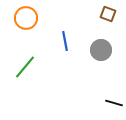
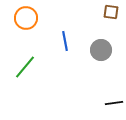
brown square: moved 3 px right, 2 px up; rotated 14 degrees counterclockwise
black line: rotated 24 degrees counterclockwise
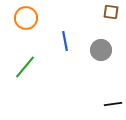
black line: moved 1 px left, 1 px down
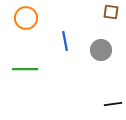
green line: moved 2 px down; rotated 50 degrees clockwise
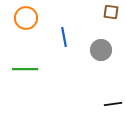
blue line: moved 1 px left, 4 px up
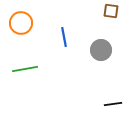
brown square: moved 1 px up
orange circle: moved 5 px left, 5 px down
green line: rotated 10 degrees counterclockwise
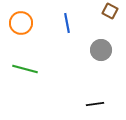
brown square: moved 1 px left; rotated 21 degrees clockwise
blue line: moved 3 px right, 14 px up
green line: rotated 25 degrees clockwise
black line: moved 18 px left
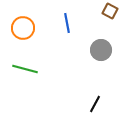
orange circle: moved 2 px right, 5 px down
black line: rotated 54 degrees counterclockwise
